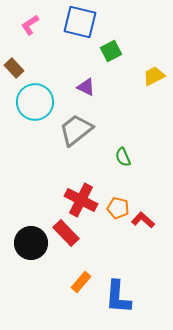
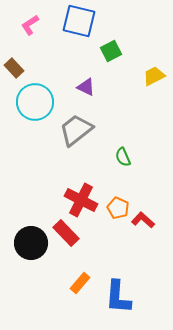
blue square: moved 1 px left, 1 px up
orange pentagon: rotated 10 degrees clockwise
orange rectangle: moved 1 px left, 1 px down
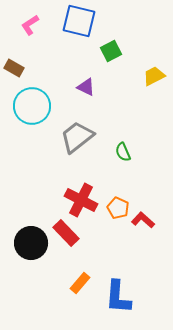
brown rectangle: rotated 18 degrees counterclockwise
cyan circle: moved 3 px left, 4 px down
gray trapezoid: moved 1 px right, 7 px down
green semicircle: moved 5 px up
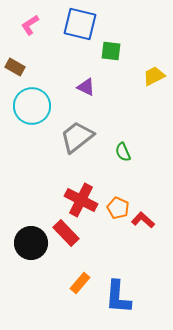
blue square: moved 1 px right, 3 px down
green square: rotated 35 degrees clockwise
brown rectangle: moved 1 px right, 1 px up
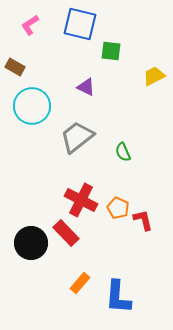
red L-shape: rotated 35 degrees clockwise
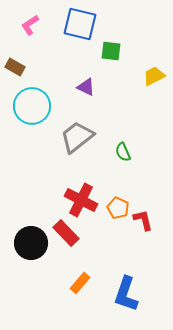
blue L-shape: moved 8 px right, 3 px up; rotated 15 degrees clockwise
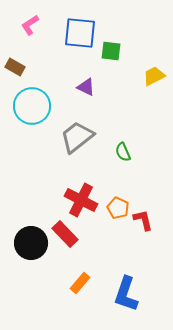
blue square: moved 9 px down; rotated 8 degrees counterclockwise
red rectangle: moved 1 px left, 1 px down
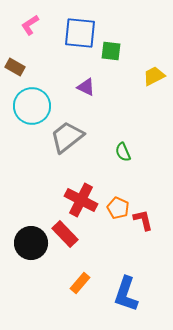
gray trapezoid: moved 10 px left
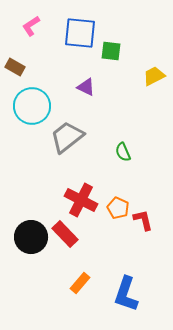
pink L-shape: moved 1 px right, 1 px down
black circle: moved 6 px up
